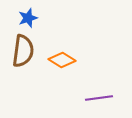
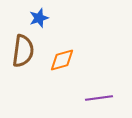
blue star: moved 11 px right
orange diamond: rotated 48 degrees counterclockwise
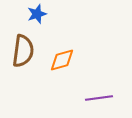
blue star: moved 2 px left, 4 px up
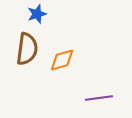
brown semicircle: moved 4 px right, 2 px up
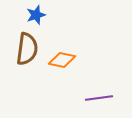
blue star: moved 1 px left, 1 px down
orange diamond: rotated 28 degrees clockwise
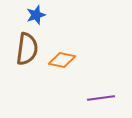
purple line: moved 2 px right
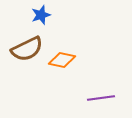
blue star: moved 5 px right
brown semicircle: rotated 56 degrees clockwise
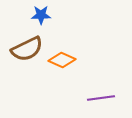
blue star: rotated 18 degrees clockwise
orange diamond: rotated 12 degrees clockwise
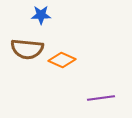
brown semicircle: rotated 32 degrees clockwise
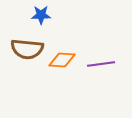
orange diamond: rotated 20 degrees counterclockwise
purple line: moved 34 px up
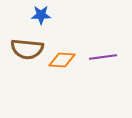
purple line: moved 2 px right, 7 px up
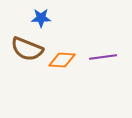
blue star: moved 3 px down
brown semicircle: rotated 16 degrees clockwise
